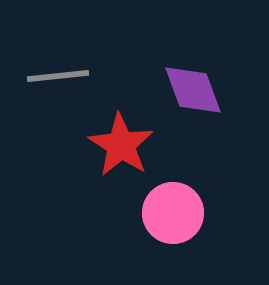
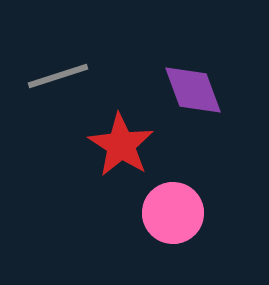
gray line: rotated 12 degrees counterclockwise
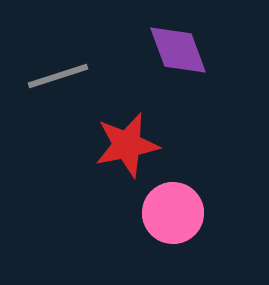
purple diamond: moved 15 px left, 40 px up
red star: moved 6 px right; rotated 28 degrees clockwise
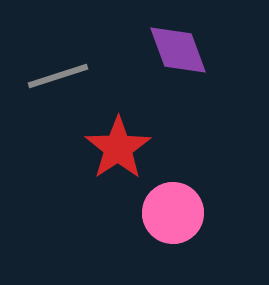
red star: moved 9 px left, 3 px down; rotated 22 degrees counterclockwise
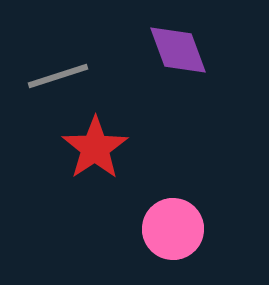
red star: moved 23 px left
pink circle: moved 16 px down
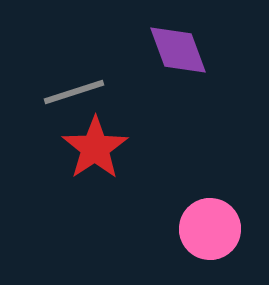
gray line: moved 16 px right, 16 px down
pink circle: moved 37 px right
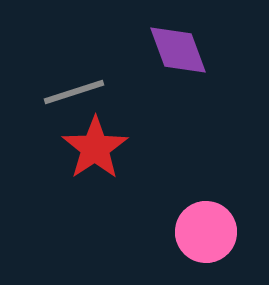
pink circle: moved 4 px left, 3 px down
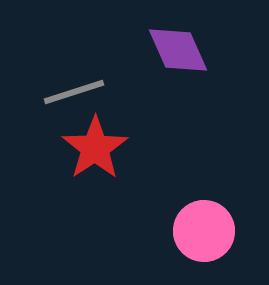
purple diamond: rotated 4 degrees counterclockwise
pink circle: moved 2 px left, 1 px up
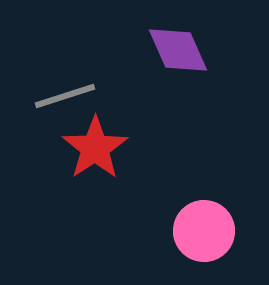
gray line: moved 9 px left, 4 px down
